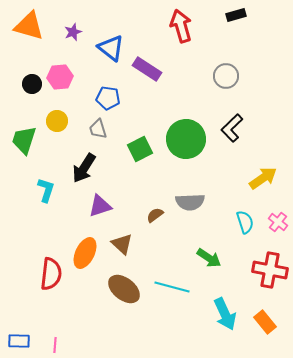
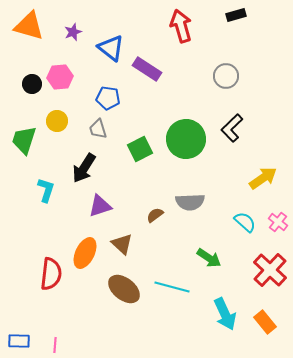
cyan semicircle: rotated 30 degrees counterclockwise
red cross: rotated 32 degrees clockwise
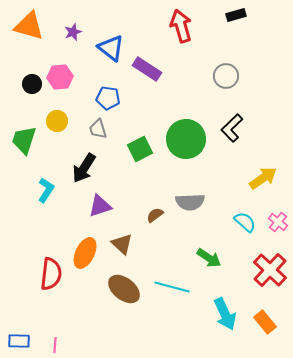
cyan L-shape: rotated 15 degrees clockwise
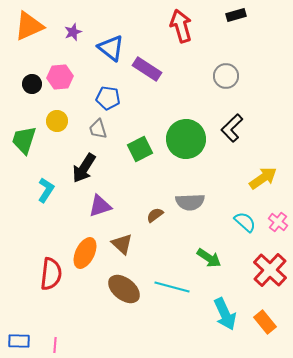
orange triangle: rotated 40 degrees counterclockwise
